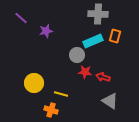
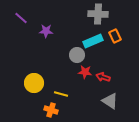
purple star: rotated 16 degrees clockwise
orange rectangle: rotated 40 degrees counterclockwise
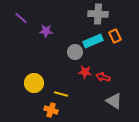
gray circle: moved 2 px left, 3 px up
gray triangle: moved 4 px right
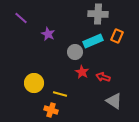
purple star: moved 2 px right, 3 px down; rotated 24 degrees clockwise
orange rectangle: moved 2 px right; rotated 48 degrees clockwise
red star: moved 3 px left; rotated 24 degrees clockwise
yellow line: moved 1 px left
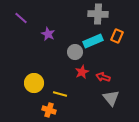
red star: rotated 16 degrees clockwise
gray triangle: moved 3 px left, 3 px up; rotated 18 degrees clockwise
orange cross: moved 2 px left
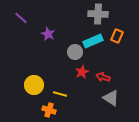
yellow circle: moved 2 px down
gray triangle: rotated 18 degrees counterclockwise
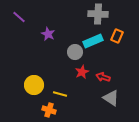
purple line: moved 2 px left, 1 px up
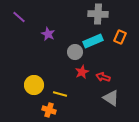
orange rectangle: moved 3 px right, 1 px down
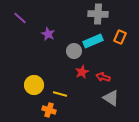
purple line: moved 1 px right, 1 px down
gray circle: moved 1 px left, 1 px up
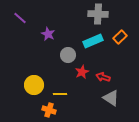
orange rectangle: rotated 24 degrees clockwise
gray circle: moved 6 px left, 4 px down
yellow line: rotated 16 degrees counterclockwise
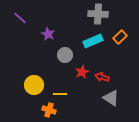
gray circle: moved 3 px left
red arrow: moved 1 px left
